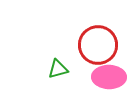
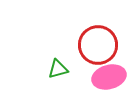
pink ellipse: rotated 16 degrees counterclockwise
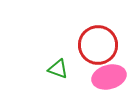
green triangle: rotated 35 degrees clockwise
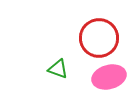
red circle: moved 1 px right, 7 px up
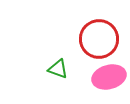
red circle: moved 1 px down
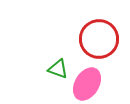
pink ellipse: moved 22 px left, 7 px down; rotated 44 degrees counterclockwise
